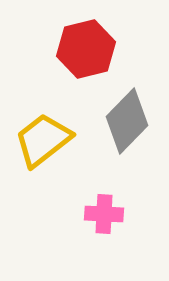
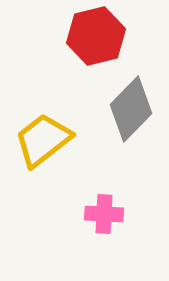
red hexagon: moved 10 px right, 13 px up
gray diamond: moved 4 px right, 12 px up
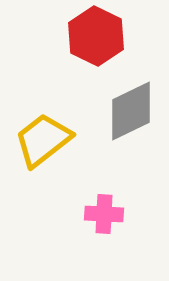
red hexagon: rotated 20 degrees counterclockwise
gray diamond: moved 2 px down; rotated 20 degrees clockwise
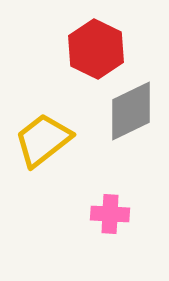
red hexagon: moved 13 px down
pink cross: moved 6 px right
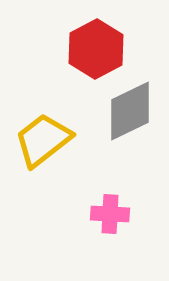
red hexagon: rotated 6 degrees clockwise
gray diamond: moved 1 px left
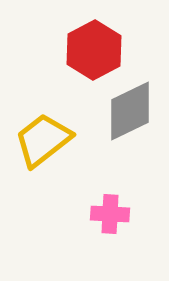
red hexagon: moved 2 px left, 1 px down
